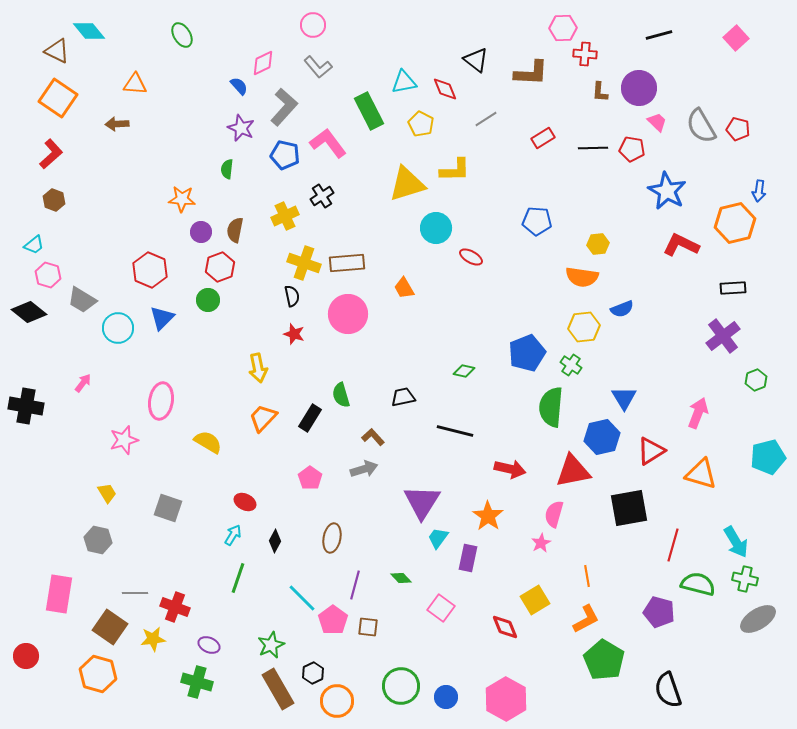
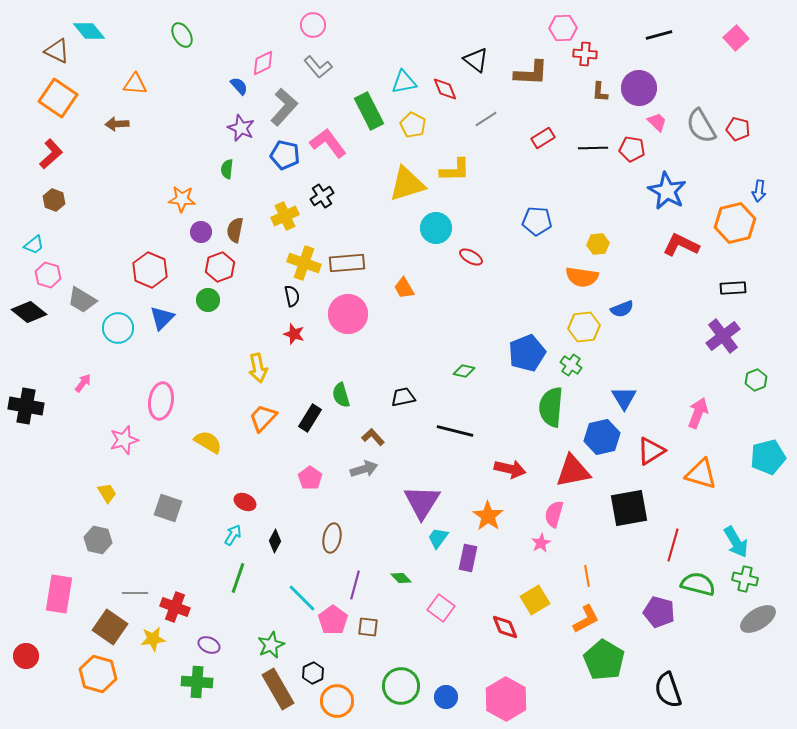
yellow pentagon at (421, 124): moved 8 px left, 1 px down
green cross at (197, 682): rotated 12 degrees counterclockwise
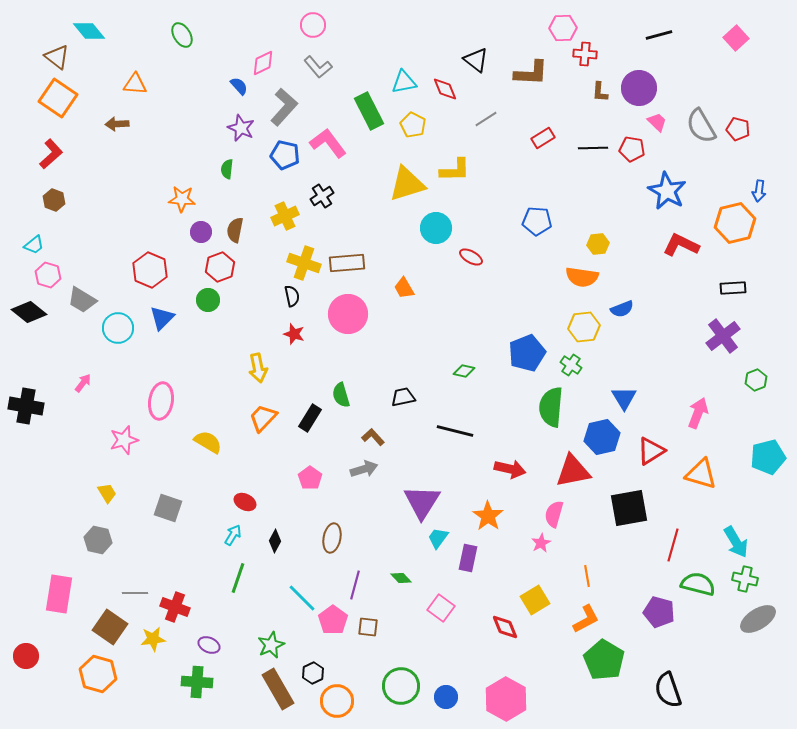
brown triangle at (57, 51): moved 6 px down; rotated 12 degrees clockwise
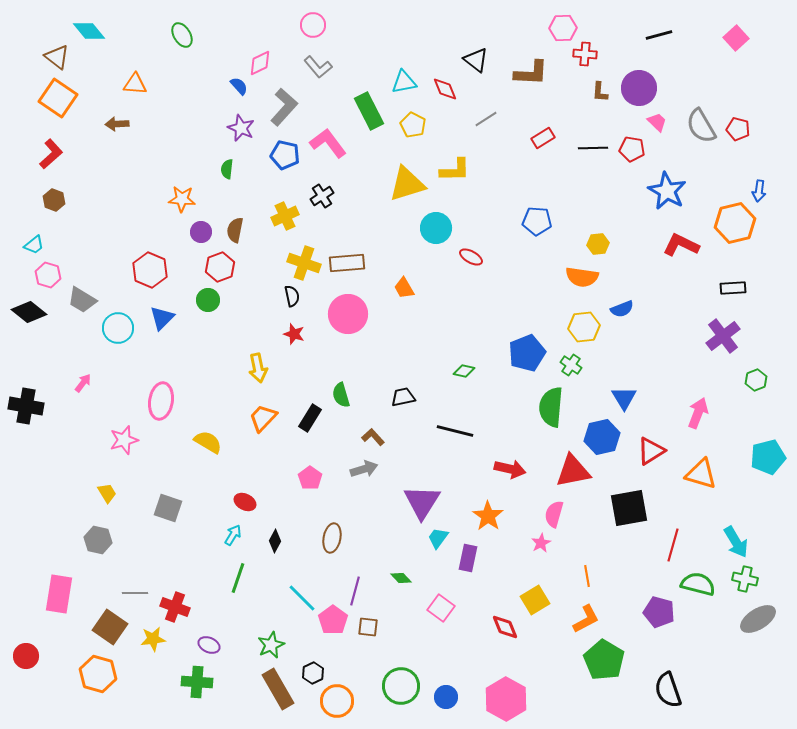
pink diamond at (263, 63): moved 3 px left
purple line at (355, 585): moved 6 px down
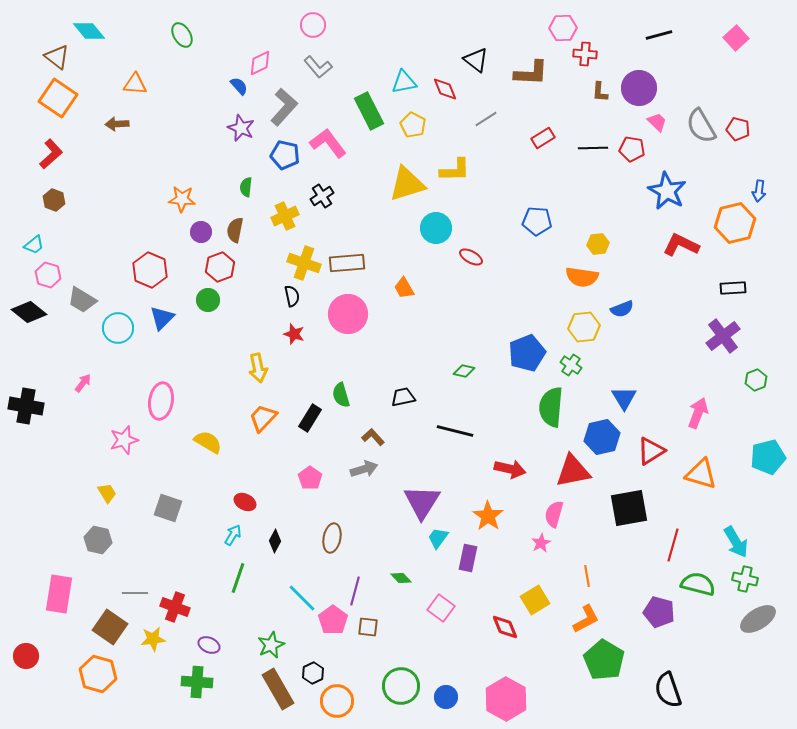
green semicircle at (227, 169): moved 19 px right, 18 px down
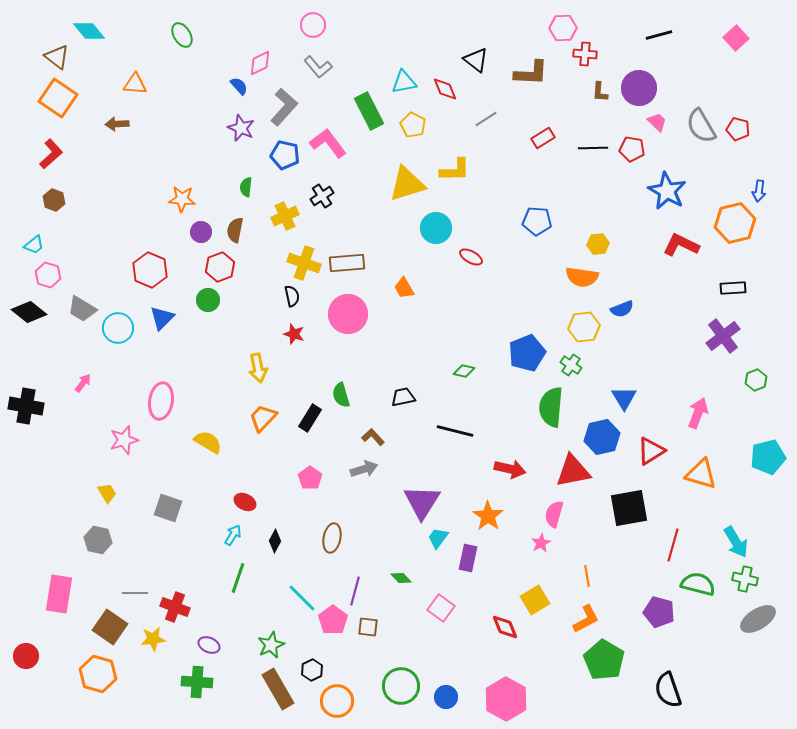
gray trapezoid at (82, 300): moved 9 px down
black hexagon at (313, 673): moved 1 px left, 3 px up
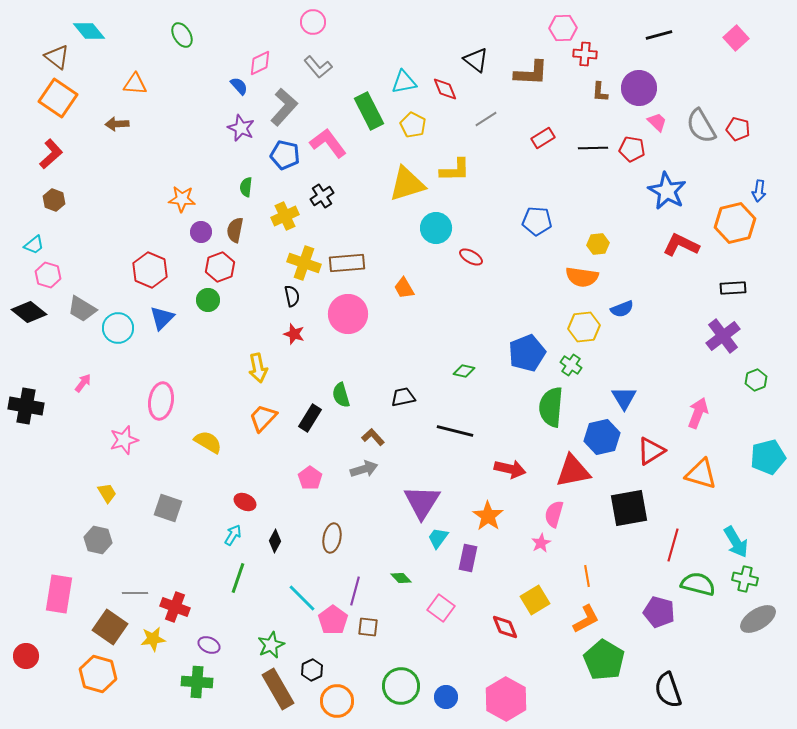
pink circle at (313, 25): moved 3 px up
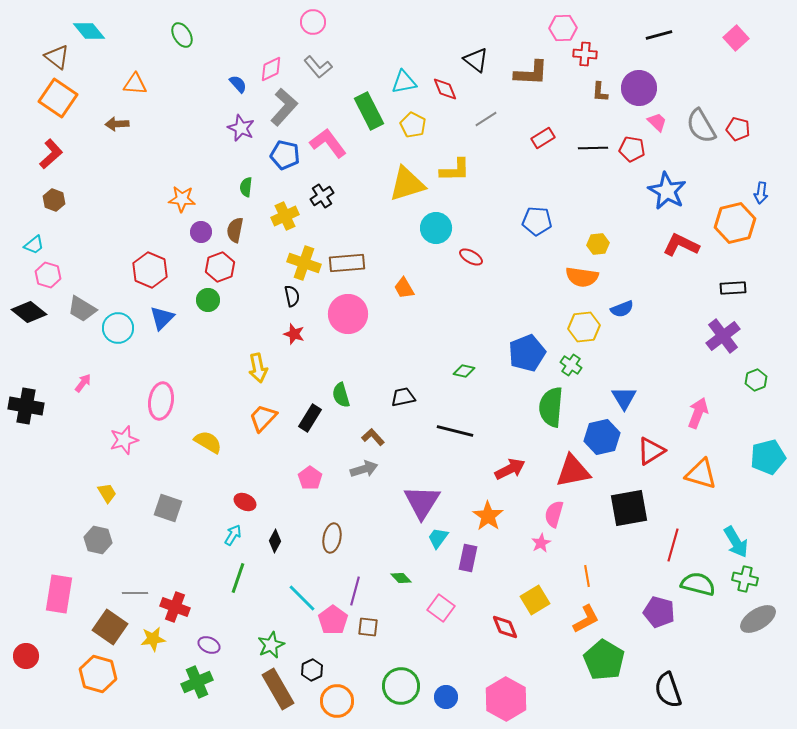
pink diamond at (260, 63): moved 11 px right, 6 px down
blue semicircle at (239, 86): moved 1 px left, 2 px up
blue arrow at (759, 191): moved 2 px right, 2 px down
red arrow at (510, 469): rotated 40 degrees counterclockwise
green cross at (197, 682): rotated 28 degrees counterclockwise
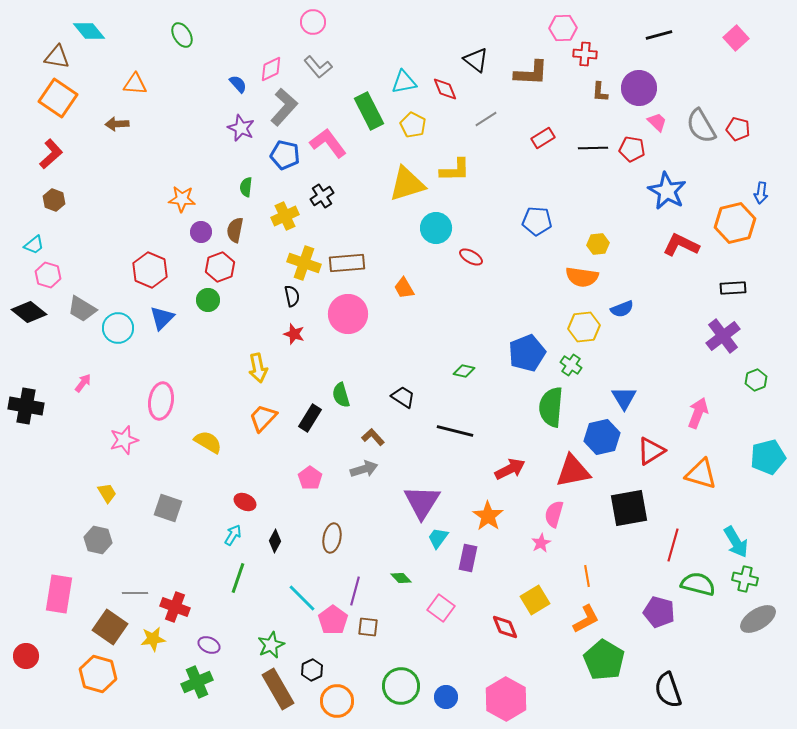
brown triangle at (57, 57): rotated 28 degrees counterclockwise
black trapezoid at (403, 397): rotated 45 degrees clockwise
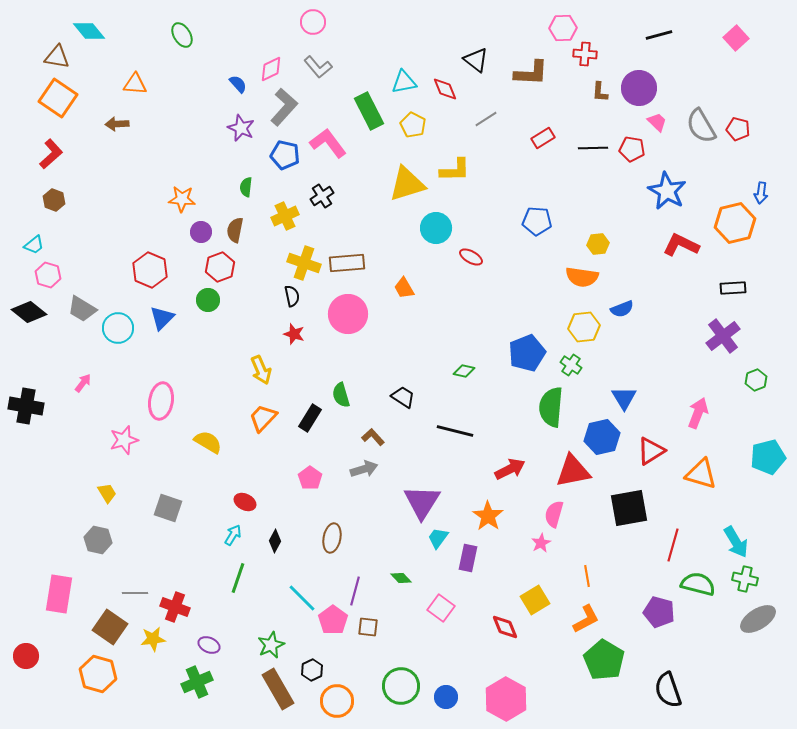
yellow arrow at (258, 368): moved 3 px right, 2 px down; rotated 12 degrees counterclockwise
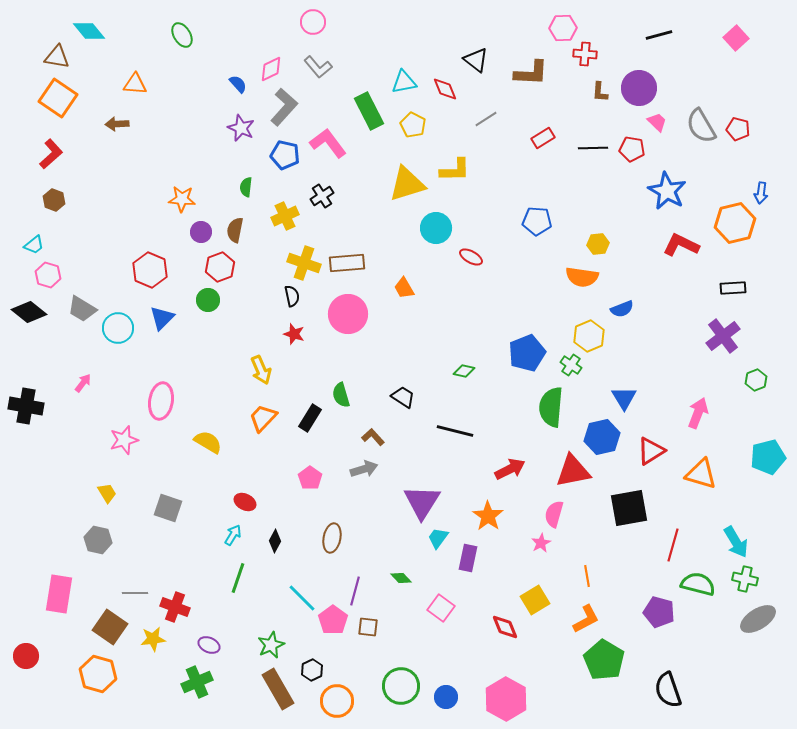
yellow hexagon at (584, 327): moved 5 px right, 9 px down; rotated 16 degrees counterclockwise
